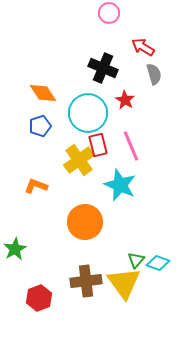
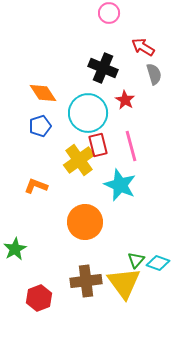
pink line: rotated 8 degrees clockwise
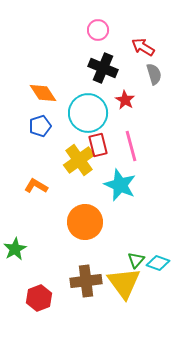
pink circle: moved 11 px left, 17 px down
orange L-shape: rotated 10 degrees clockwise
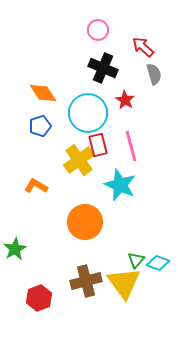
red arrow: rotated 10 degrees clockwise
brown cross: rotated 8 degrees counterclockwise
